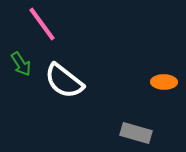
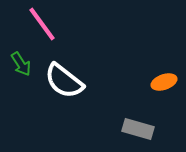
orange ellipse: rotated 20 degrees counterclockwise
gray rectangle: moved 2 px right, 4 px up
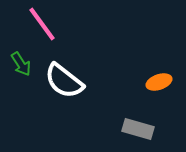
orange ellipse: moved 5 px left
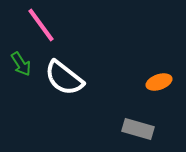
pink line: moved 1 px left, 1 px down
white semicircle: moved 3 px up
